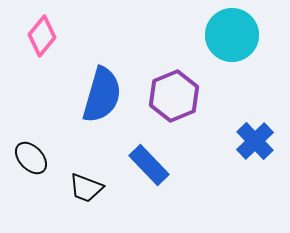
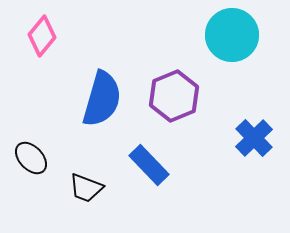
blue semicircle: moved 4 px down
blue cross: moved 1 px left, 3 px up
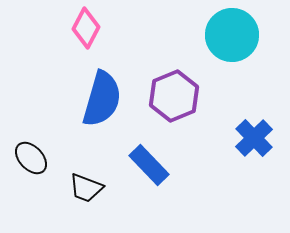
pink diamond: moved 44 px right, 8 px up; rotated 12 degrees counterclockwise
